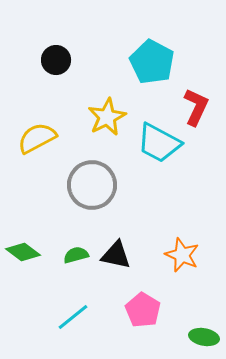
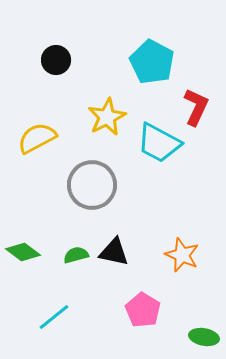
black triangle: moved 2 px left, 3 px up
cyan line: moved 19 px left
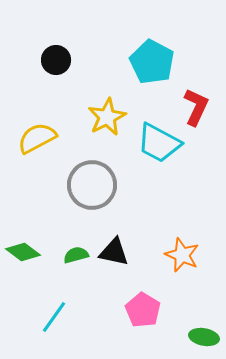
cyan line: rotated 16 degrees counterclockwise
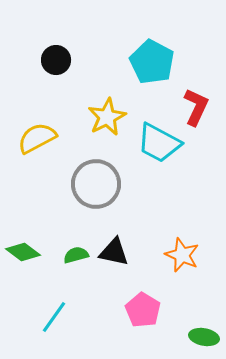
gray circle: moved 4 px right, 1 px up
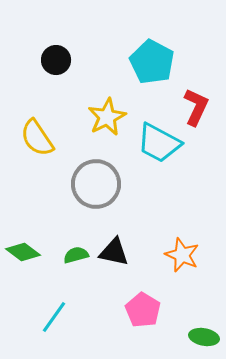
yellow semicircle: rotated 96 degrees counterclockwise
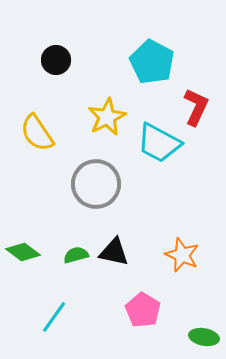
yellow semicircle: moved 5 px up
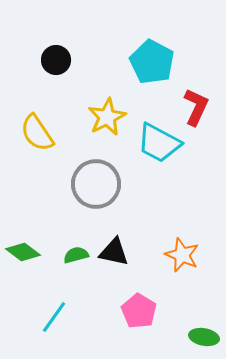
pink pentagon: moved 4 px left, 1 px down
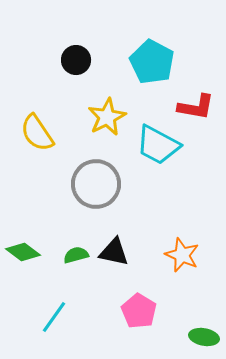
black circle: moved 20 px right
red L-shape: rotated 75 degrees clockwise
cyan trapezoid: moved 1 px left, 2 px down
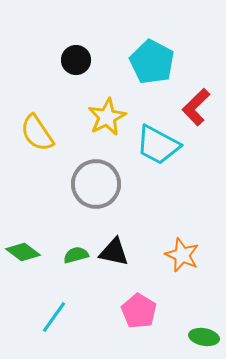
red L-shape: rotated 126 degrees clockwise
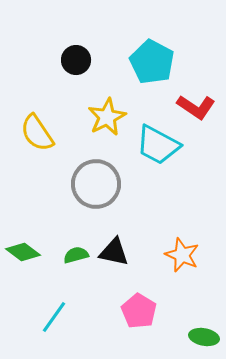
red L-shape: rotated 102 degrees counterclockwise
